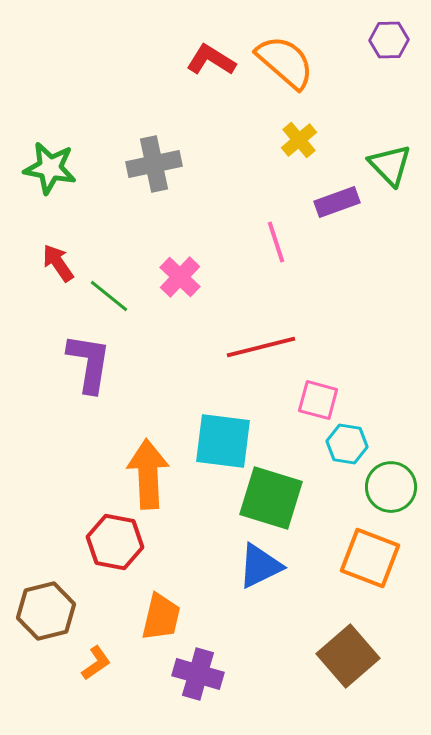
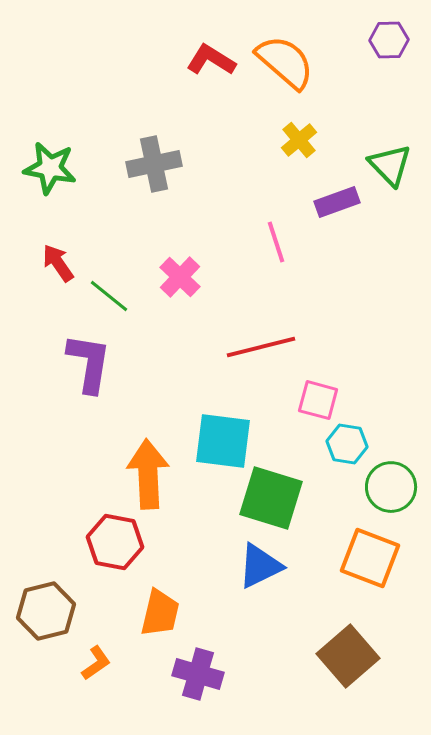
orange trapezoid: moved 1 px left, 4 px up
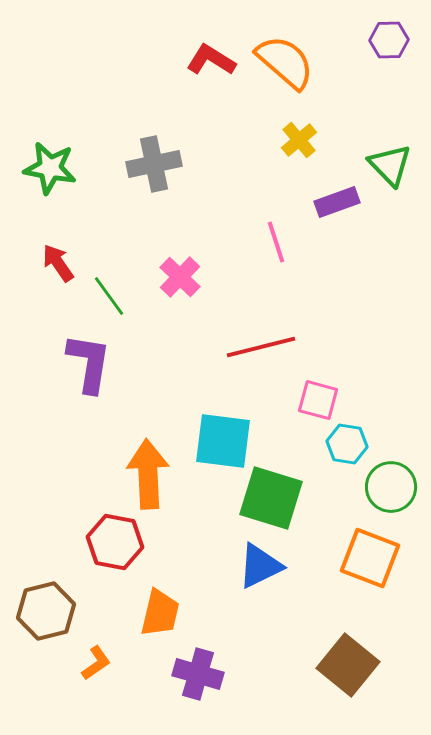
green line: rotated 15 degrees clockwise
brown square: moved 9 px down; rotated 10 degrees counterclockwise
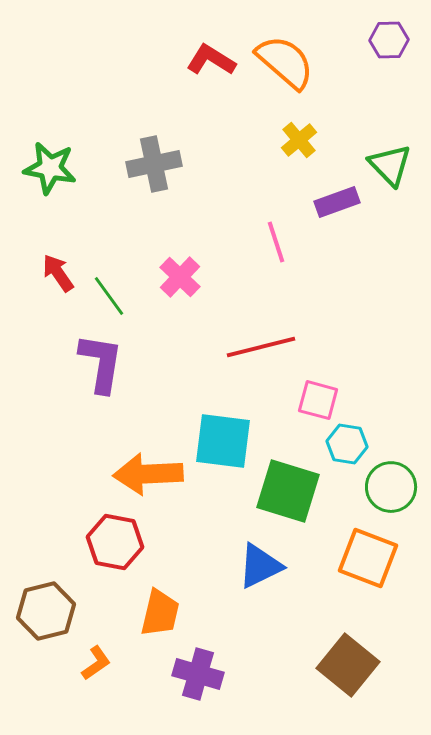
red arrow: moved 10 px down
purple L-shape: moved 12 px right
orange arrow: rotated 90 degrees counterclockwise
green square: moved 17 px right, 7 px up
orange square: moved 2 px left
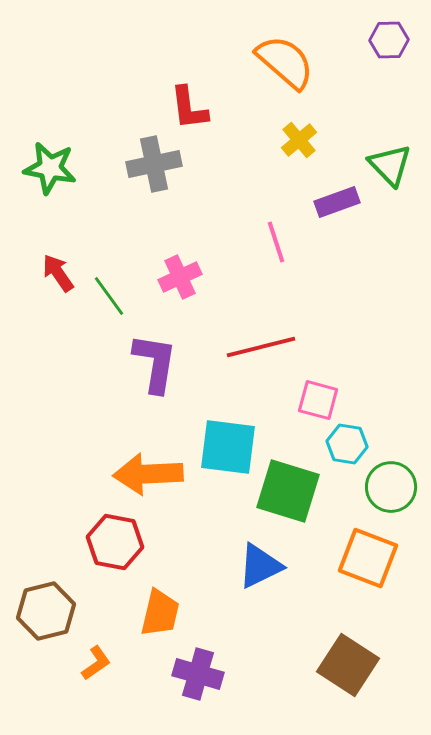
red L-shape: moved 22 px left, 48 px down; rotated 129 degrees counterclockwise
pink cross: rotated 21 degrees clockwise
purple L-shape: moved 54 px right
cyan square: moved 5 px right, 6 px down
brown square: rotated 6 degrees counterclockwise
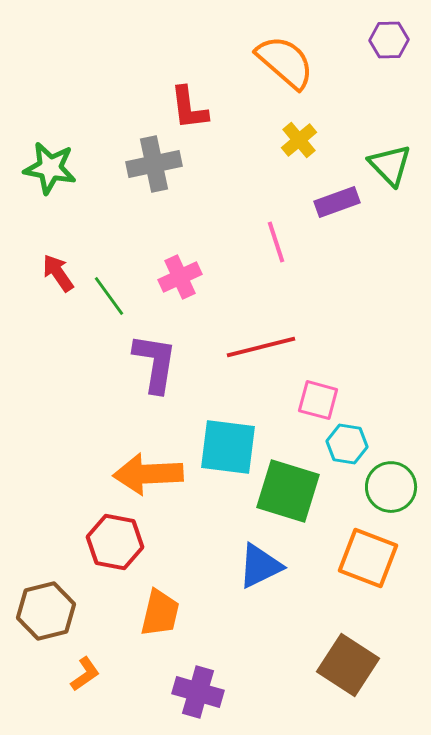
orange L-shape: moved 11 px left, 11 px down
purple cross: moved 18 px down
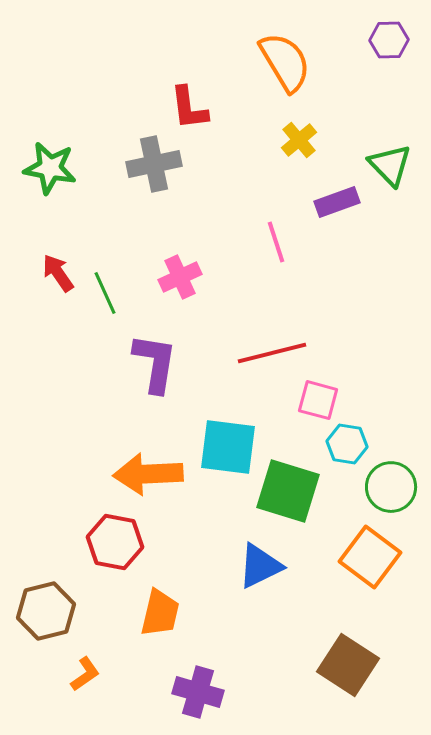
orange semicircle: rotated 18 degrees clockwise
green line: moved 4 px left, 3 px up; rotated 12 degrees clockwise
red line: moved 11 px right, 6 px down
orange square: moved 2 px right, 1 px up; rotated 16 degrees clockwise
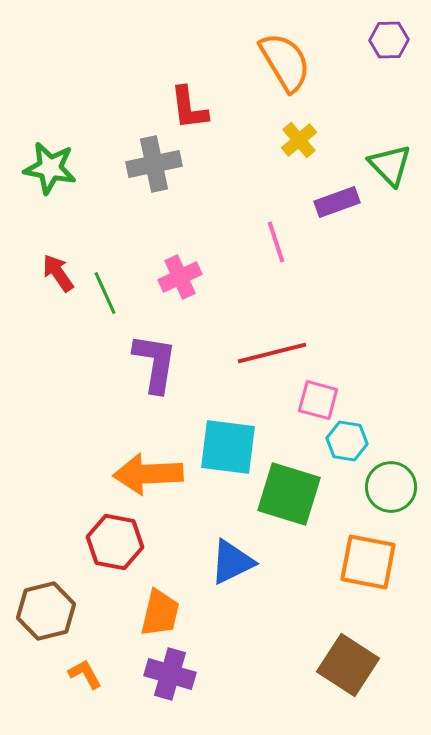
cyan hexagon: moved 3 px up
green square: moved 1 px right, 3 px down
orange square: moved 2 px left, 5 px down; rotated 26 degrees counterclockwise
blue triangle: moved 28 px left, 4 px up
orange L-shape: rotated 84 degrees counterclockwise
purple cross: moved 28 px left, 18 px up
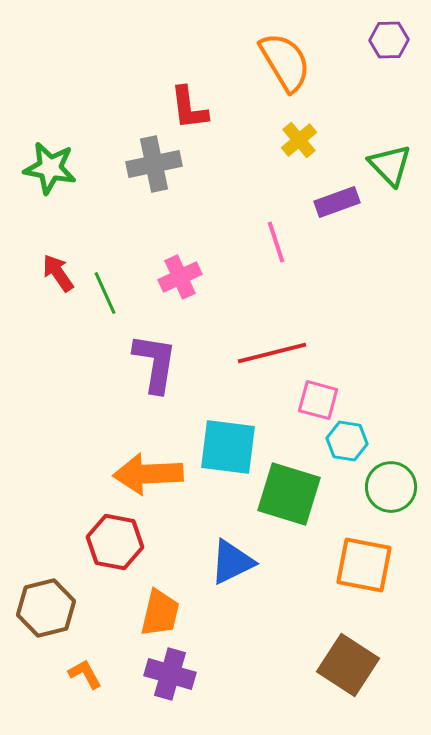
orange square: moved 4 px left, 3 px down
brown hexagon: moved 3 px up
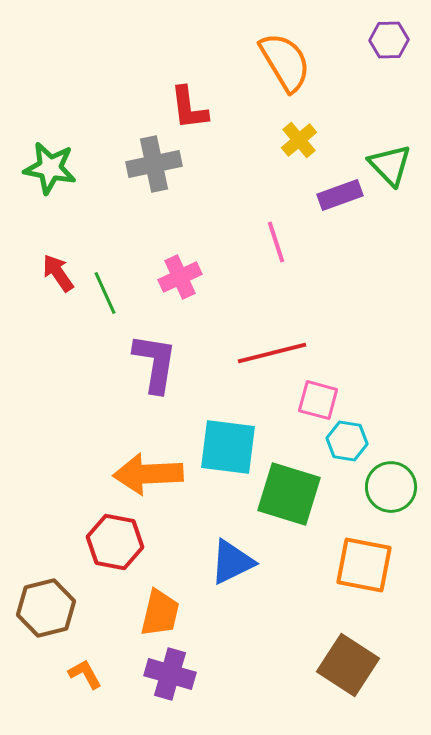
purple rectangle: moved 3 px right, 7 px up
